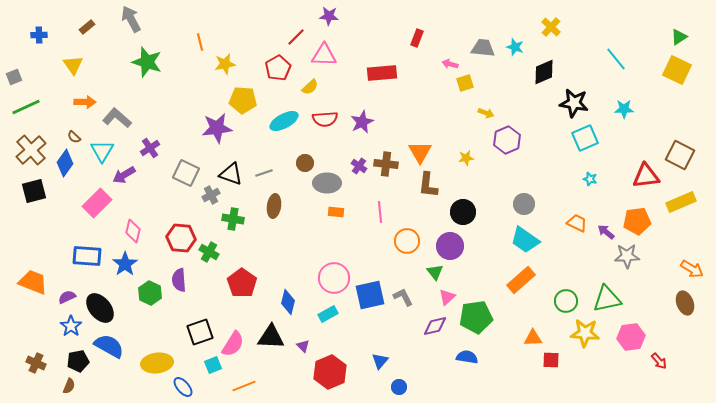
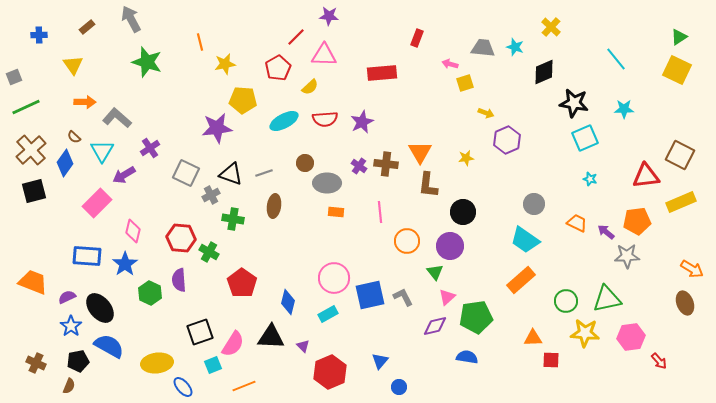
gray circle at (524, 204): moved 10 px right
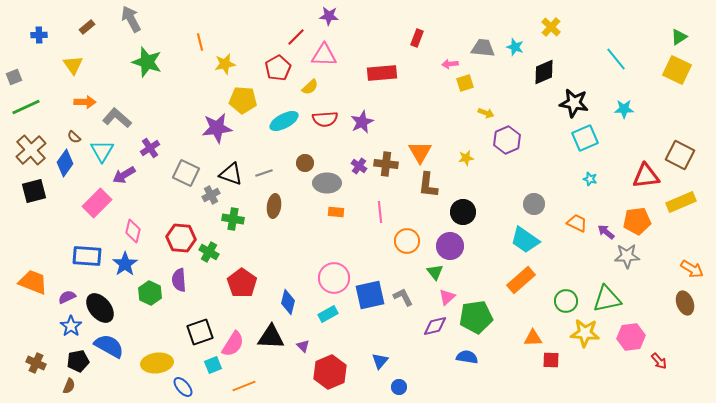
pink arrow at (450, 64): rotated 21 degrees counterclockwise
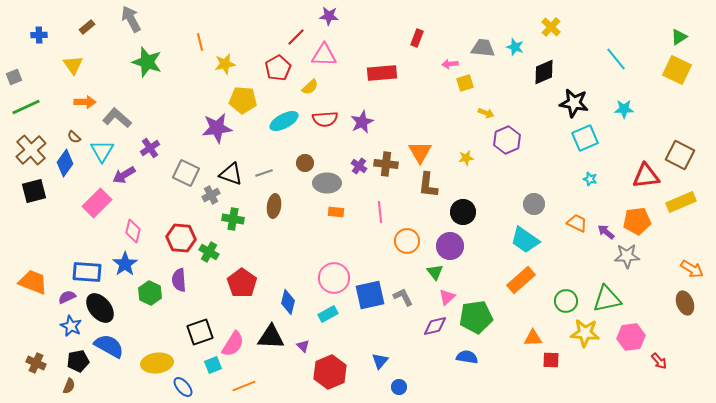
blue rectangle at (87, 256): moved 16 px down
blue star at (71, 326): rotated 10 degrees counterclockwise
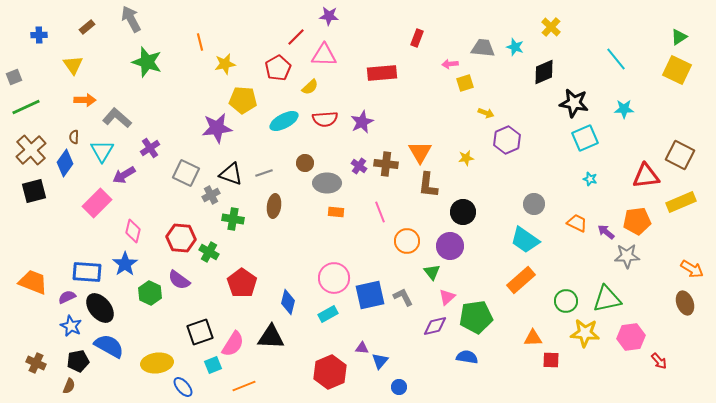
orange arrow at (85, 102): moved 2 px up
brown semicircle at (74, 137): rotated 48 degrees clockwise
pink line at (380, 212): rotated 15 degrees counterclockwise
green triangle at (435, 272): moved 3 px left
purple semicircle at (179, 280): rotated 50 degrees counterclockwise
purple triangle at (303, 346): moved 59 px right, 2 px down; rotated 40 degrees counterclockwise
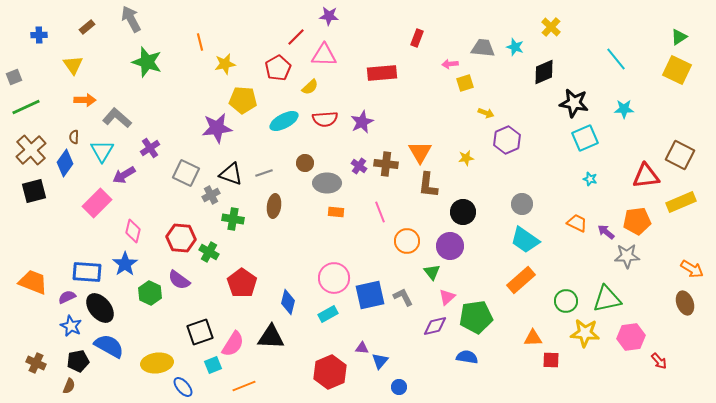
gray circle at (534, 204): moved 12 px left
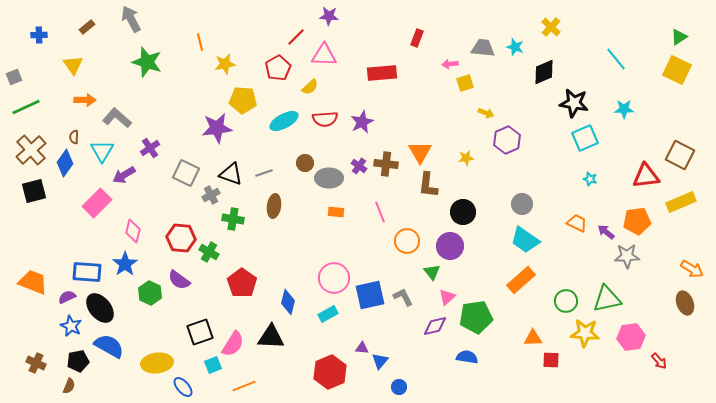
gray ellipse at (327, 183): moved 2 px right, 5 px up
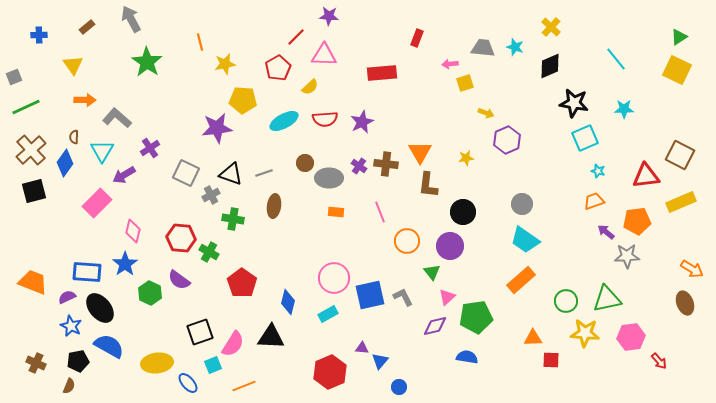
green star at (147, 62): rotated 16 degrees clockwise
black diamond at (544, 72): moved 6 px right, 6 px up
cyan star at (590, 179): moved 8 px right, 8 px up
orange trapezoid at (577, 223): moved 17 px right, 22 px up; rotated 45 degrees counterclockwise
blue ellipse at (183, 387): moved 5 px right, 4 px up
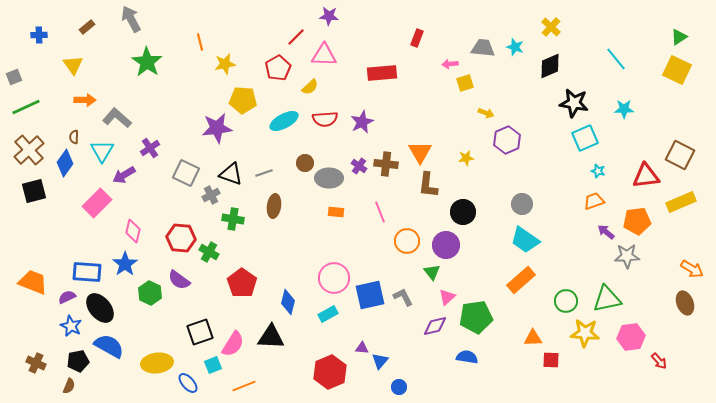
brown cross at (31, 150): moved 2 px left
purple circle at (450, 246): moved 4 px left, 1 px up
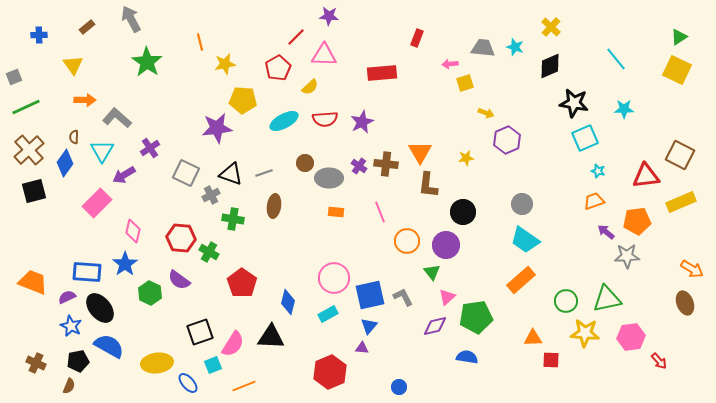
blue triangle at (380, 361): moved 11 px left, 35 px up
